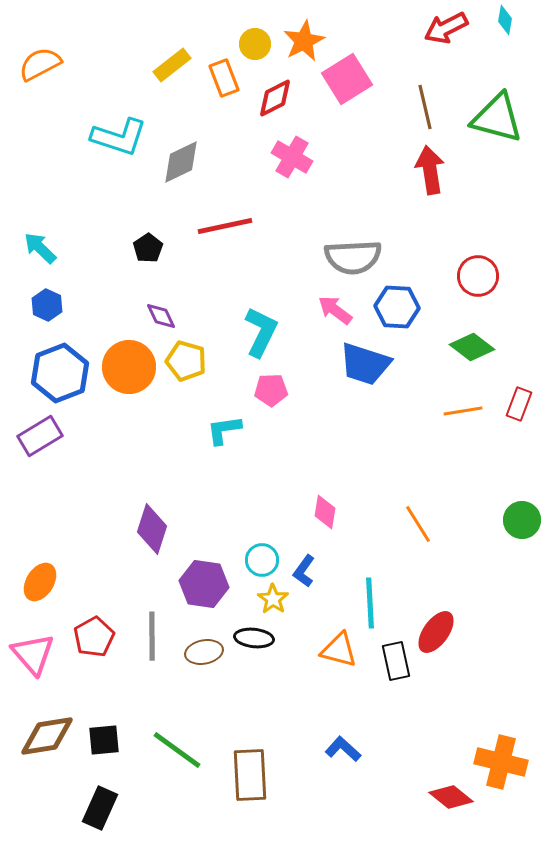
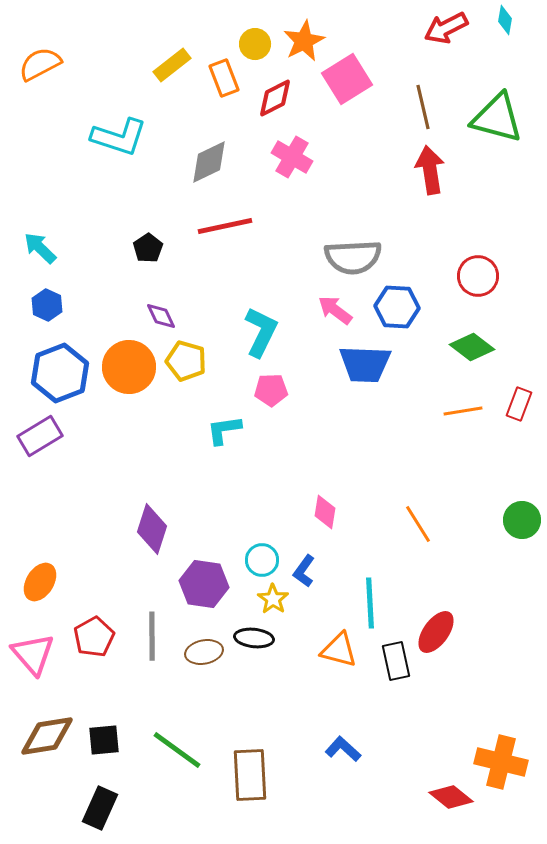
brown line at (425, 107): moved 2 px left
gray diamond at (181, 162): moved 28 px right
blue trapezoid at (365, 364): rotated 16 degrees counterclockwise
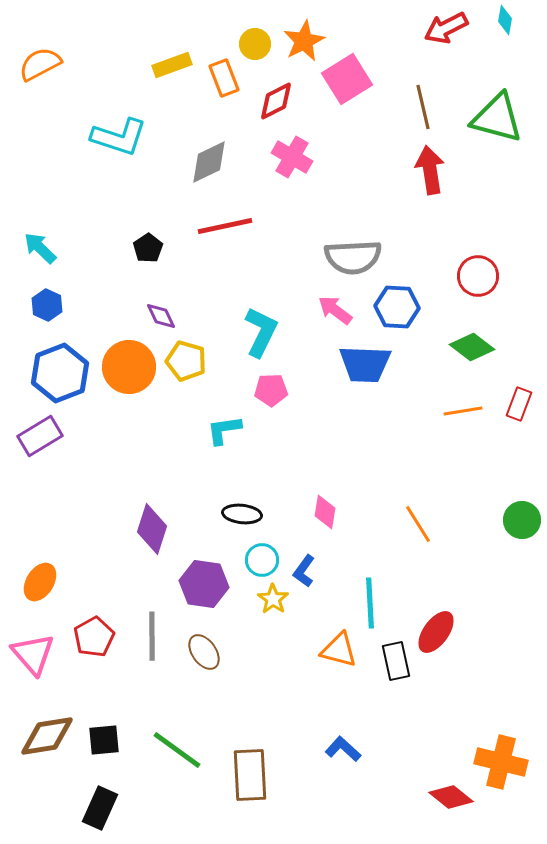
yellow rectangle at (172, 65): rotated 18 degrees clockwise
red diamond at (275, 98): moved 1 px right, 3 px down
black ellipse at (254, 638): moved 12 px left, 124 px up
brown ellipse at (204, 652): rotated 66 degrees clockwise
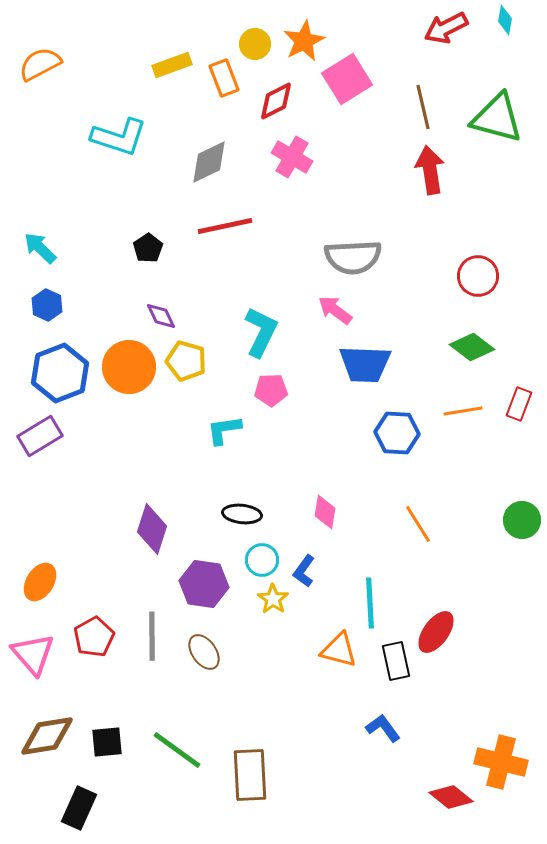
blue hexagon at (397, 307): moved 126 px down
black square at (104, 740): moved 3 px right, 2 px down
blue L-shape at (343, 749): moved 40 px right, 21 px up; rotated 12 degrees clockwise
black rectangle at (100, 808): moved 21 px left
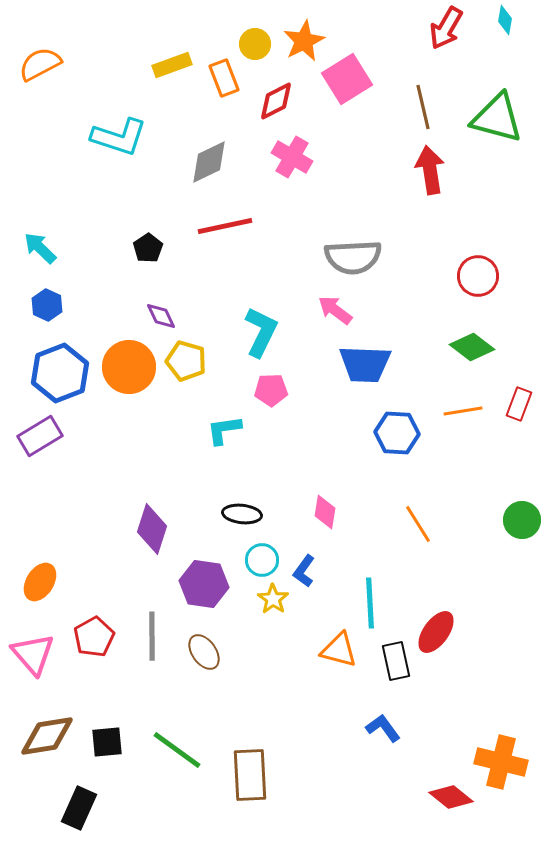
red arrow at (446, 28): rotated 33 degrees counterclockwise
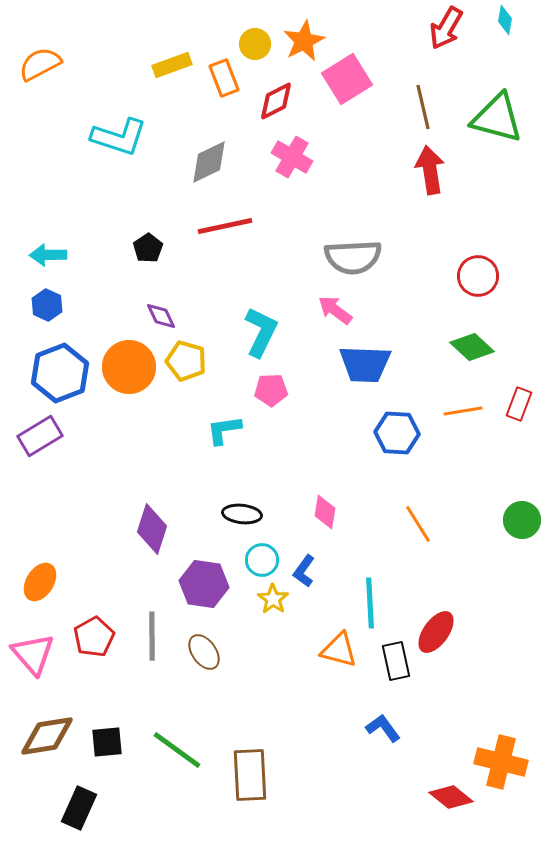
cyan arrow at (40, 248): moved 8 px right, 7 px down; rotated 45 degrees counterclockwise
green diamond at (472, 347): rotated 6 degrees clockwise
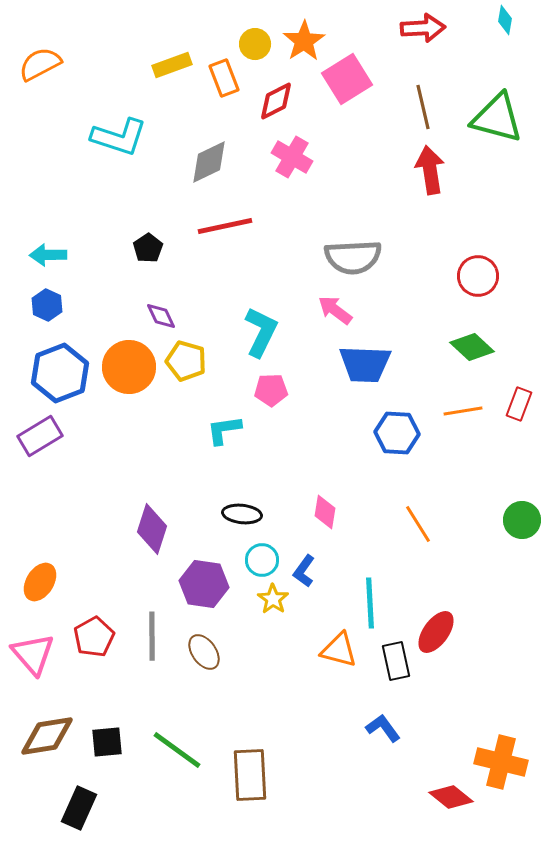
red arrow at (446, 28): moved 23 px left; rotated 123 degrees counterclockwise
orange star at (304, 41): rotated 6 degrees counterclockwise
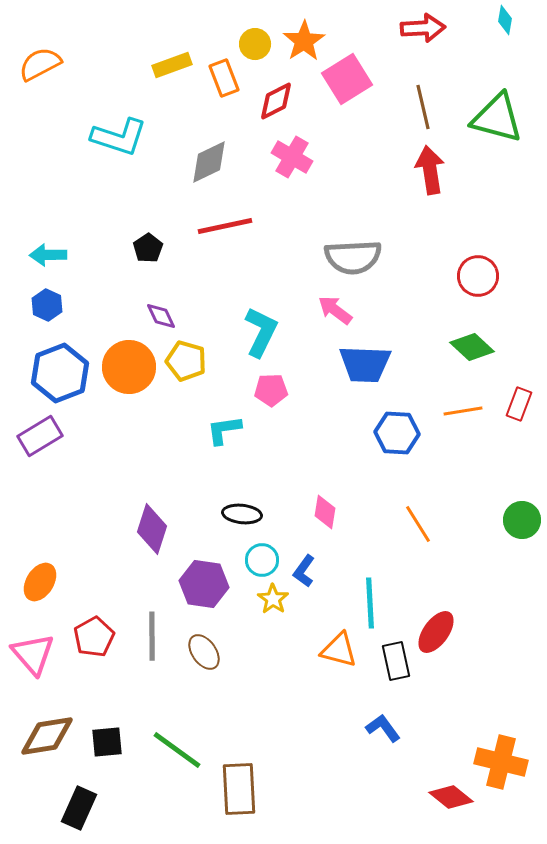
brown rectangle at (250, 775): moved 11 px left, 14 px down
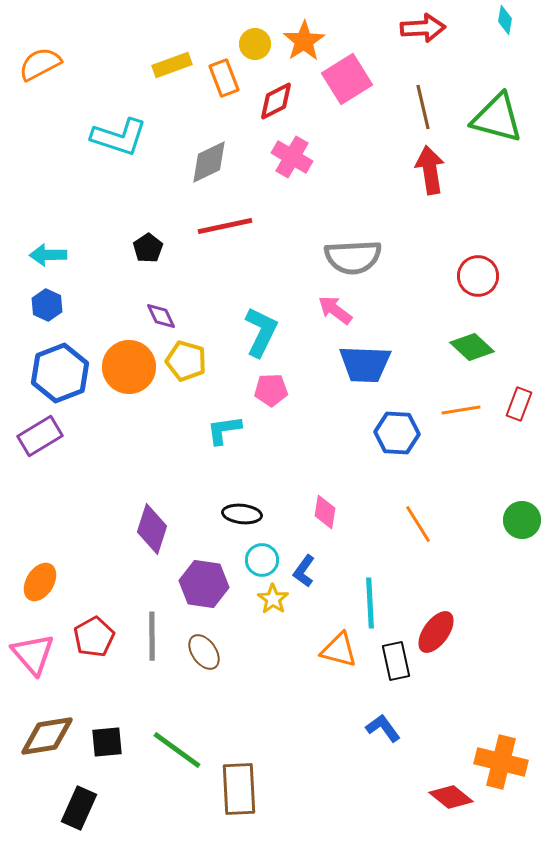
orange line at (463, 411): moved 2 px left, 1 px up
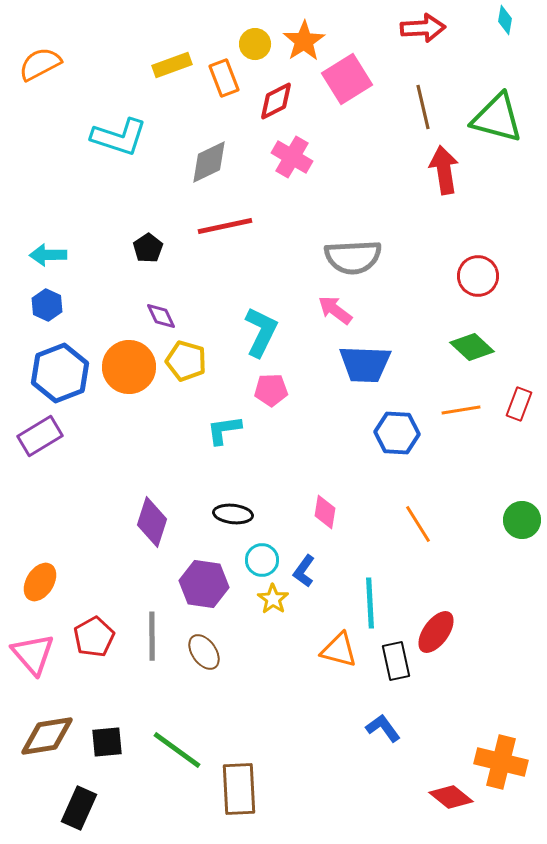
red arrow at (430, 170): moved 14 px right
black ellipse at (242, 514): moved 9 px left
purple diamond at (152, 529): moved 7 px up
